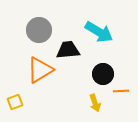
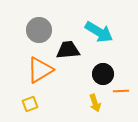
yellow square: moved 15 px right, 2 px down
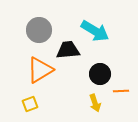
cyan arrow: moved 4 px left, 1 px up
black circle: moved 3 px left
